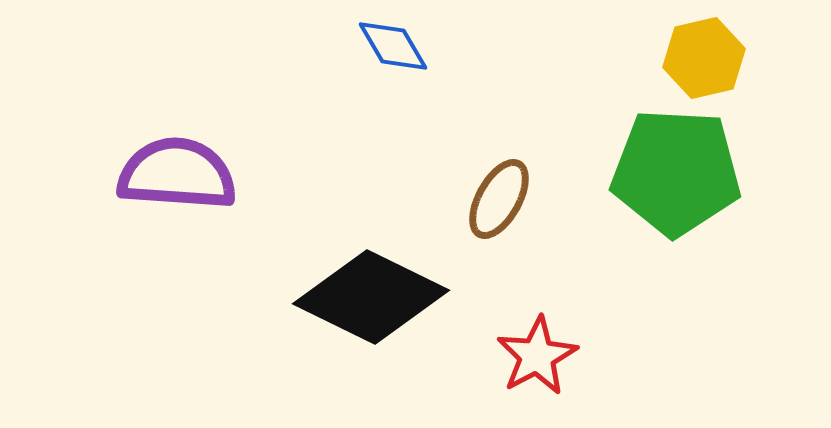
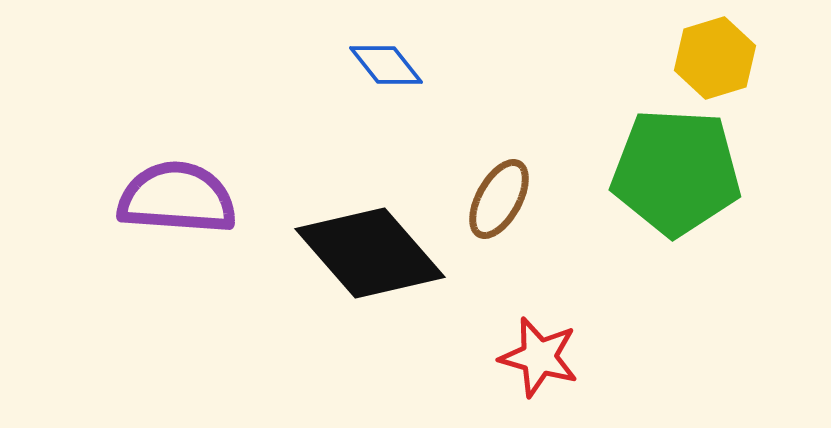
blue diamond: moved 7 px left, 19 px down; rotated 8 degrees counterclockwise
yellow hexagon: moved 11 px right; rotated 4 degrees counterclockwise
purple semicircle: moved 24 px down
black diamond: moved 1 px left, 44 px up; rotated 23 degrees clockwise
red star: moved 2 px right, 1 px down; rotated 28 degrees counterclockwise
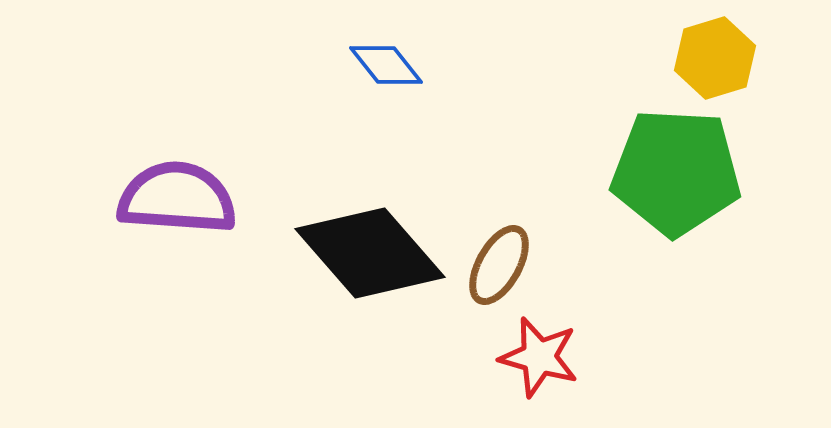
brown ellipse: moved 66 px down
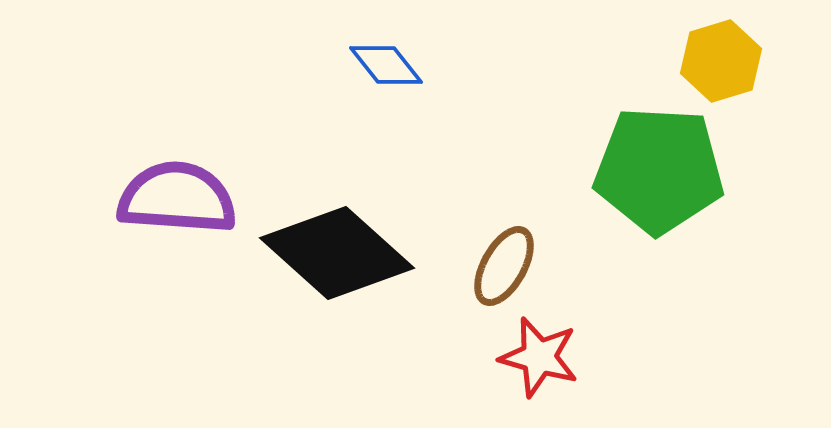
yellow hexagon: moved 6 px right, 3 px down
green pentagon: moved 17 px left, 2 px up
black diamond: moved 33 px left; rotated 7 degrees counterclockwise
brown ellipse: moved 5 px right, 1 px down
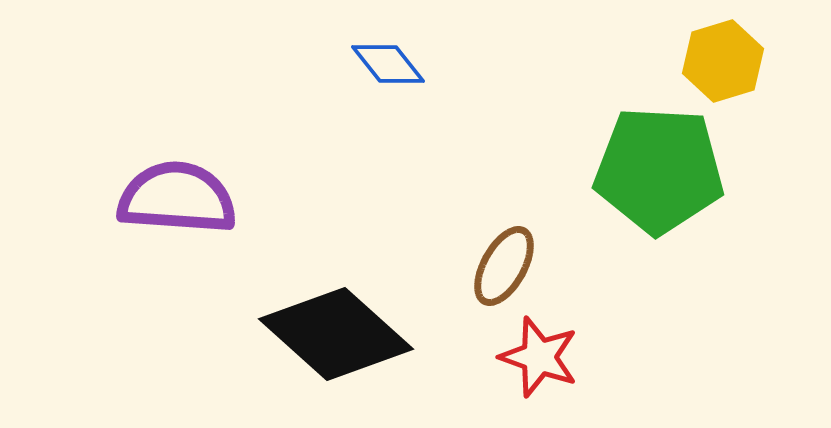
yellow hexagon: moved 2 px right
blue diamond: moved 2 px right, 1 px up
black diamond: moved 1 px left, 81 px down
red star: rotated 4 degrees clockwise
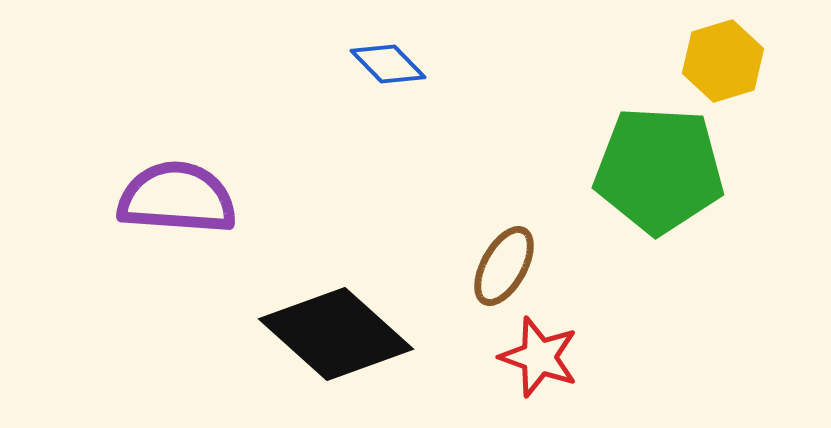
blue diamond: rotated 6 degrees counterclockwise
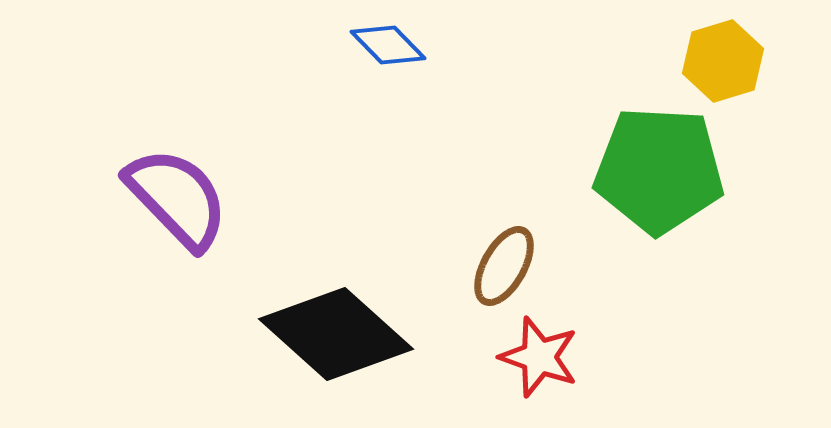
blue diamond: moved 19 px up
purple semicircle: rotated 42 degrees clockwise
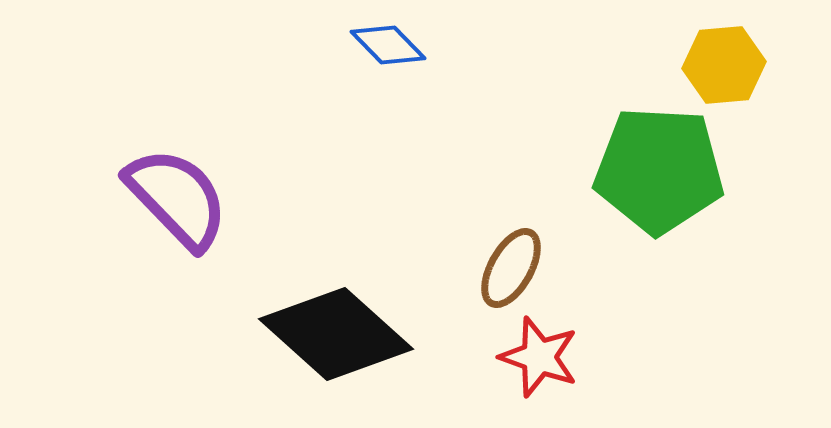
yellow hexagon: moved 1 px right, 4 px down; rotated 12 degrees clockwise
brown ellipse: moved 7 px right, 2 px down
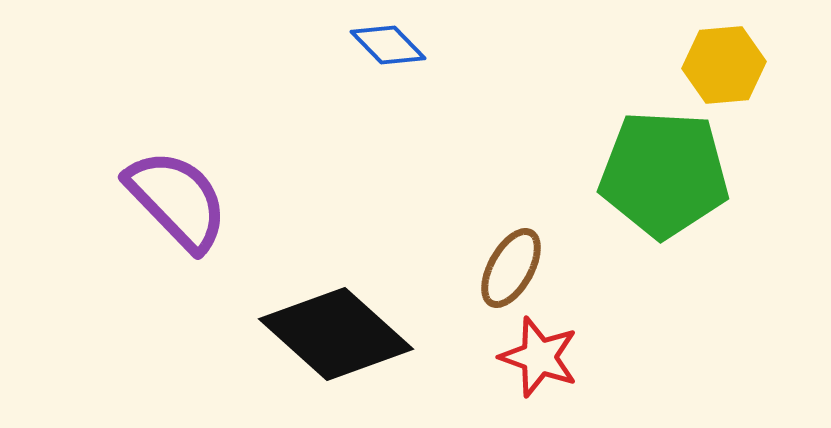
green pentagon: moved 5 px right, 4 px down
purple semicircle: moved 2 px down
